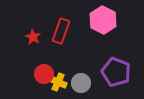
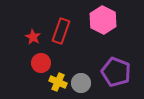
red circle: moved 3 px left, 11 px up
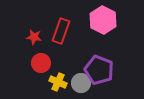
red star: moved 1 px right; rotated 21 degrees counterclockwise
purple pentagon: moved 17 px left, 2 px up
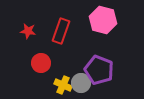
pink hexagon: rotated 12 degrees counterclockwise
red star: moved 6 px left, 6 px up
yellow cross: moved 5 px right, 3 px down
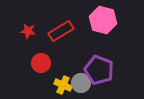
red rectangle: rotated 40 degrees clockwise
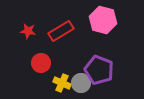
yellow cross: moved 1 px left, 2 px up
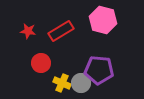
purple pentagon: rotated 16 degrees counterclockwise
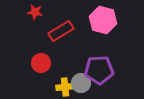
red star: moved 7 px right, 19 px up
purple pentagon: rotated 8 degrees counterclockwise
yellow cross: moved 3 px right, 4 px down; rotated 30 degrees counterclockwise
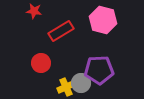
red star: moved 1 px left, 1 px up
yellow cross: moved 1 px right; rotated 18 degrees counterclockwise
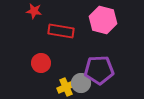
red rectangle: rotated 40 degrees clockwise
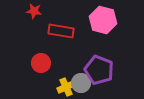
purple pentagon: rotated 24 degrees clockwise
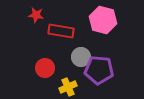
red star: moved 2 px right, 4 px down
red circle: moved 4 px right, 5 px down
purple pentagon: rotated 16 degrees counterclockwise
gray circle: moved 26 px up
yellow cross: moved 2 px right
